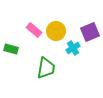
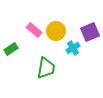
green rectangle: rotated 48 degrees counterclockwise
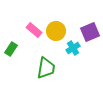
green rectangle: rotated 24 degrees counterclockwise
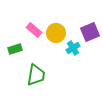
yellow circle: moved 2 px down
green rectangle: moved 4 px right; rotated 40 degrees clockwise
green trapezoid: moved 10 px left, 7 px down
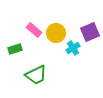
green trapezoid: rotated 55 degrees clockwise
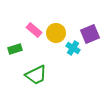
purple square: moved 2 px down
cyan cross: rotated 24 degrees counterclockwise
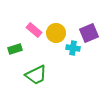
purple square: moved 1 px left, 1 px up
cyan cross: rotated 24 degrees counterclockwise
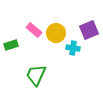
purple square: moved 3 px up
green rectangle: moved 4 px left, 4 px up
green trapezoid: rotated 140 degrees clockwise
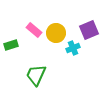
cyan cross: rotated 32 degrees counterclockwise
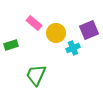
pink rectangle: moved 7 px up
